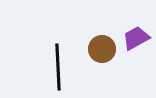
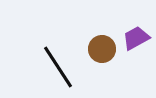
black line: rotated 30 degrees counterclockwise
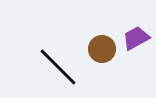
black line: rotated 12 degrees counterclockwise
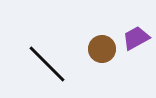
black line: moved 11 px left, 3 px up
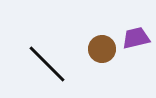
purple trapezoid: rotated 16 degrees clockwise
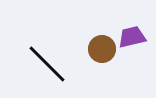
purple trapezoid: moved 4 px left, 1 px up
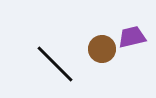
black line: moved 8 px right
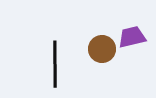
black line: rotated 45 degrees clockwise
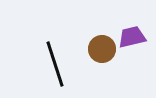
black line: rotated 18 degrees counterclockwise
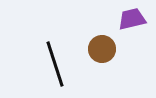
purple trapezoid: moved 18 px up
